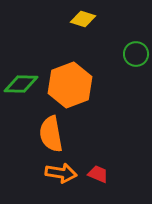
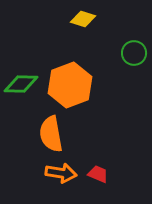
green circle: moved 2 px left, 1 px up
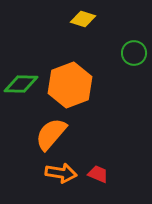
orange semicircle: rotated 51 degrees clockwise
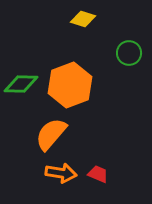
green circle: moved 5 px left
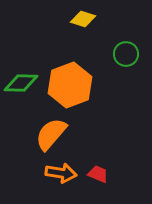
green circle: moved 3 px left, 1 px down
green diamond: moved 1 px up
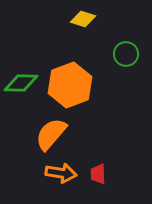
red trapezoid: rotated 115 degrees counterclockwise
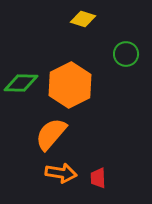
orange hexagon: rotated 6 degrees counterclockwise
red trapezoid: moved 4 px down
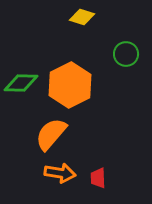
yellow diamond: moved 1 px left, 2 px up
orange arrow: moved 1 px left
